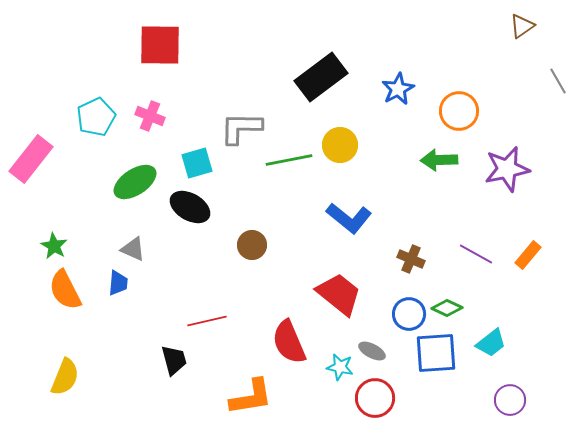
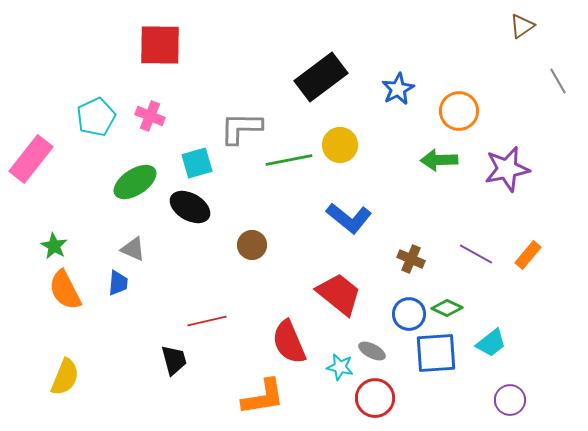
orange L-shape: moved 12 px right
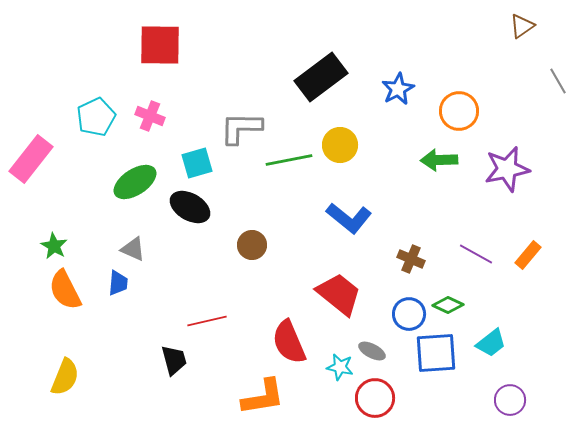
green diamond: moved 1 px right, 3 px up
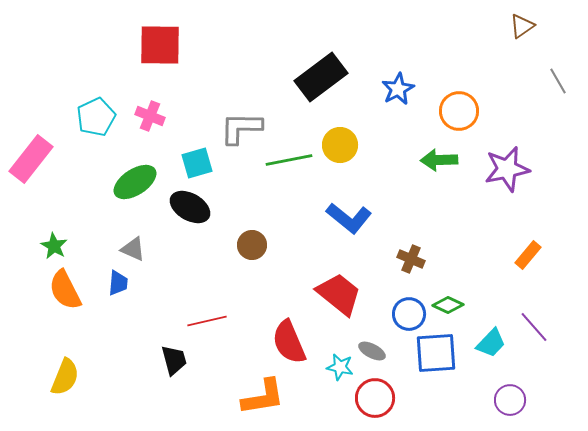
purple line: moved 58 px right, 73 px down; rotated 20 degrees clockwise
cyan trapezoid: rotated 8 degrees counterclockwise
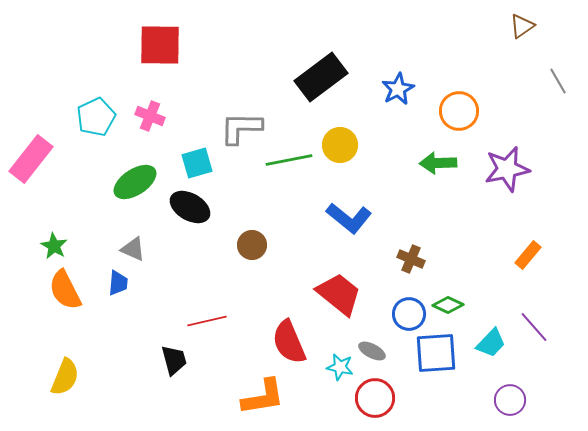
green arrow: moved 1 px left, 3 px down
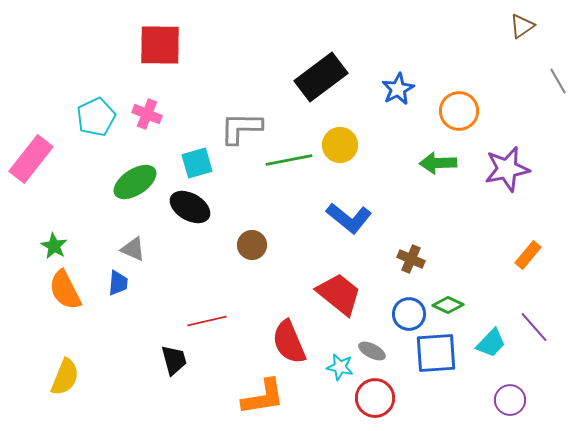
pink cross: moved 3 px left, 2 px up
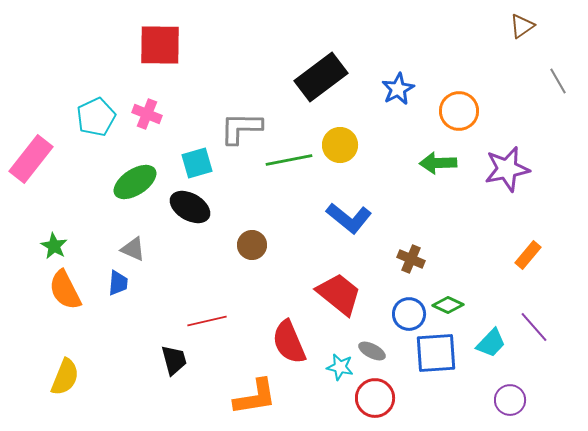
orange L-shape: moved 8 px left
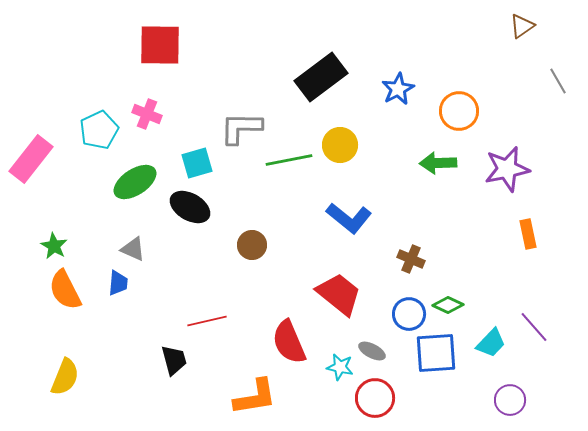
cyan pentagon: moved 3 px right, 13 px down
orange rectangle: moved 21 px up; rotated 52 degrees counterclockwise
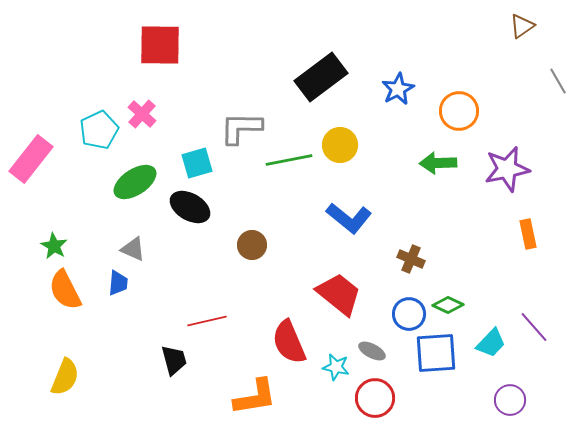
pink cross: moved 5 px left; rotated 20 degrees clockwise
cyan star: moved 4 px left
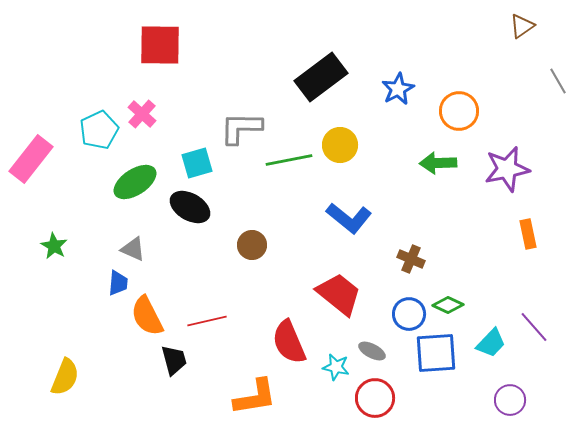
orange semicircle: moved 82 px right, 26 px down
